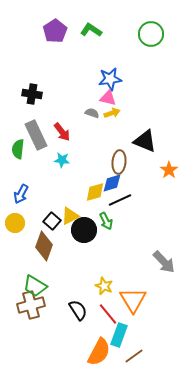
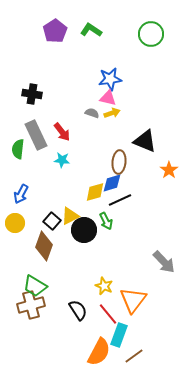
orange triangle: rotated 8 degrees clockwise
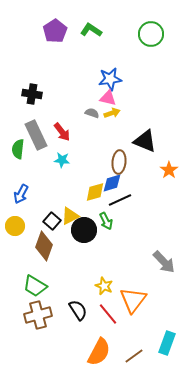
yellow circle: moved 3 px down
brown cross: moved 7 px right, 10 px down
cyan rectangle: moved 48 px right, 8 px down
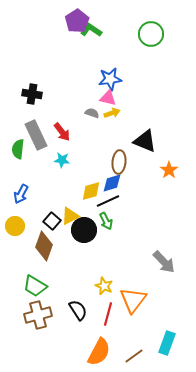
purple pentagon: moved 22 px right, 10 px up
yellow diamond: moved 4 px left, 1 px up
black line: moved 12 px left, 1 px down
red line: rotated 55 degrees clockwise
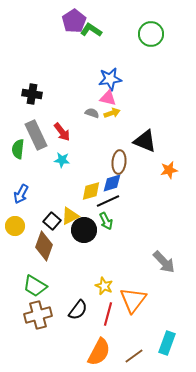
purple pentagon: moved 3 px left
orange star: rotated 24 degrees clockwise
black semicircle: rotated 70 degrees clockwise
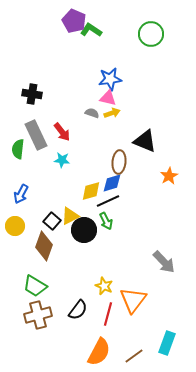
purple pentagon: rotated 15 degrees counterclockwise
orange star: moved 6 px down; rotated 18 degrees counterclockwise
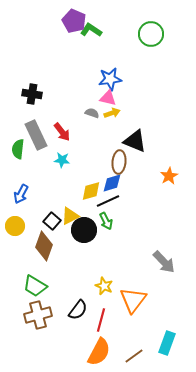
black triangle: moved 10 px left
red line: moved 7 px left, 6 px down
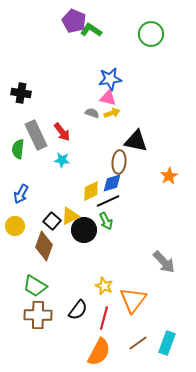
black cross: moved 11 px left, 1 px up
black triangle: moved 1 px right; rotated 10 degrees counterclockwise
yellow diamond: rotated 10 degrees counterclockwise
brown cross: rotated 16 degrees clockwise
red line: moved 3 px right, 2 px up
brown line: moved 4 px right, 13 px up
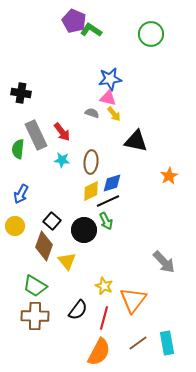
yellow arrow: moved 2 px right, 1 px down; rotated 70 degrees clockwise
brown ellipse: moved 28 px left
yellow triangle: moved 3 px left, 45 px down; rotated 42 degrees counterclockwise
brown cross: moved 3 px left, 1 px down
cyan rectangle: rotated 30 degrees counterclockwise
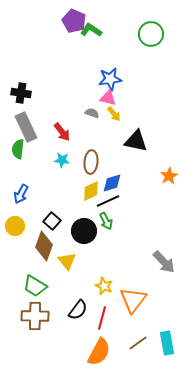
gray rectangle: moved 10 px left, 8 px up
black circle: moved 1 px down
red line: moved 2 px left
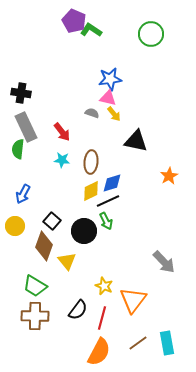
blue arrow: moved 2 px right
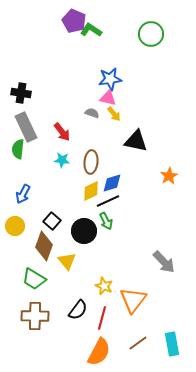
green trapezoid: moved 1 px left, 7 px up
cyan rectangle: moved 5 px right, 1 px down
